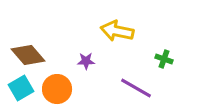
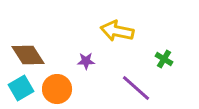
brown diamond: rotated 8 degrees clockwise
green cross: rotated 12 degrees clockwise
purple line: rotated 12 degrees clockwise
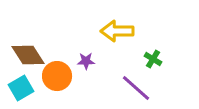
yellow arrow: rotated 12 degrees counterclockwise
green cross: moved 11 px left
orange circle: moved 13 px up
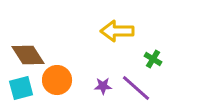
purple star: moved 17 px right, 25 px down
orange circle: moved 4 px down
cyan square: rotated 15 degrees clockwise
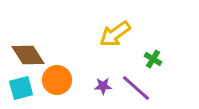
yellow arrow: moved 2 px left, 3 px down; rotated 36 degrees counterclockwise
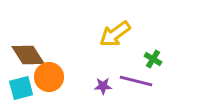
orange circle: moved 8 px left, 3 px up
purple line: moved 7 px up; rotated 28 degrees counterclockwise
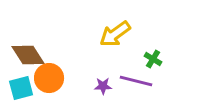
orange circle: moved 1 px down
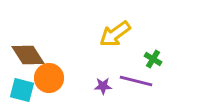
cyan square: moved 1 px right, 2 px down; rotated 30 degrees clockwise
